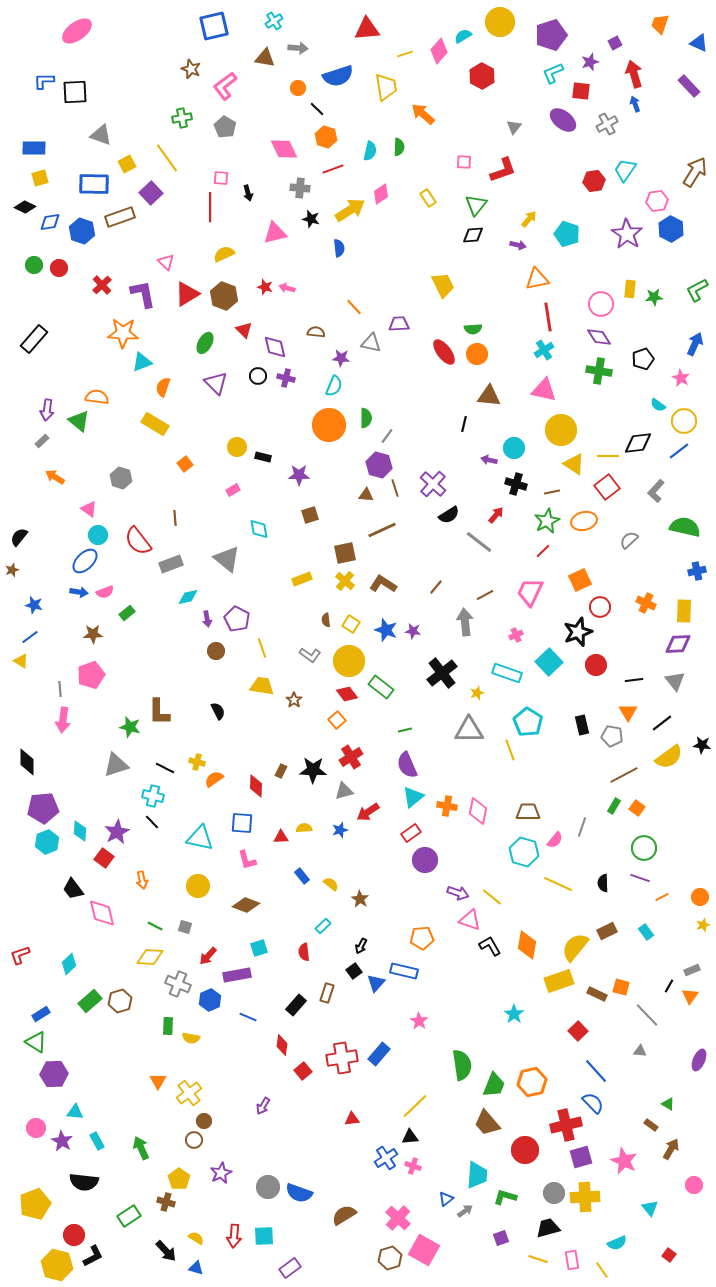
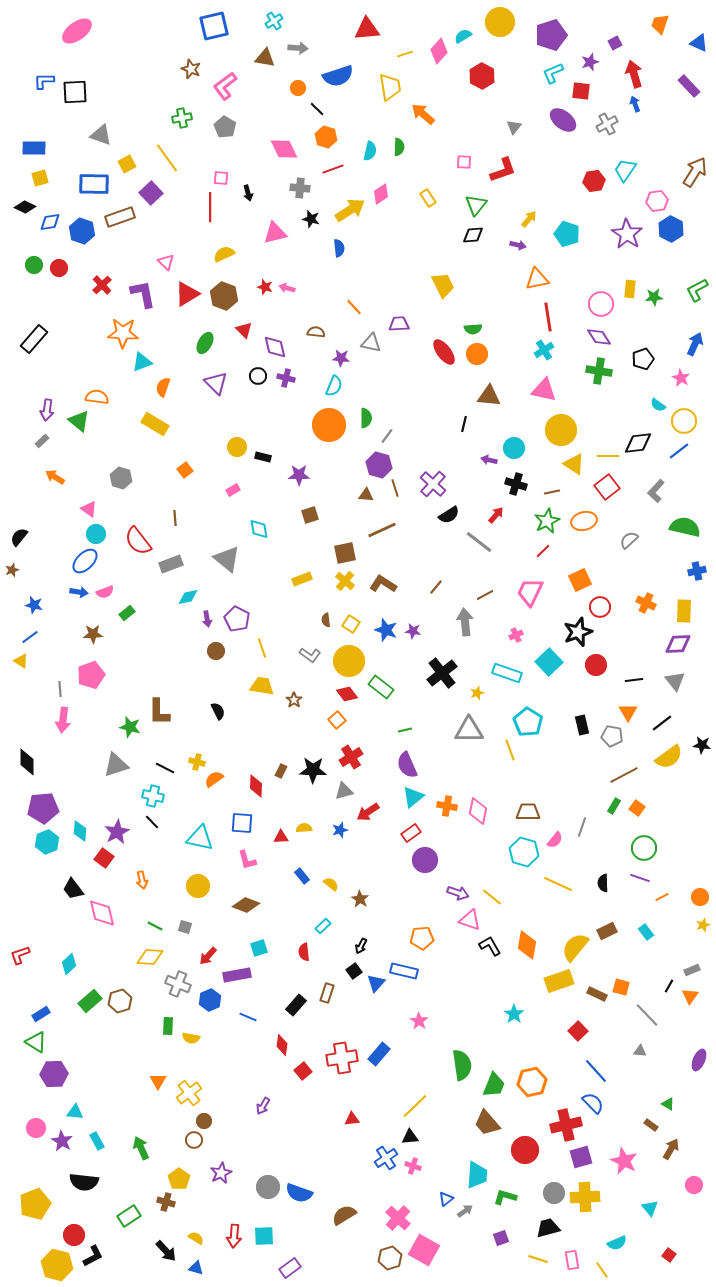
yellow trapezoid at (386, 87): moved 4 px right
orange square at (185, 464): moved 6 px down
cyan circle at (98, 535): moved 2 px left, 1 px up
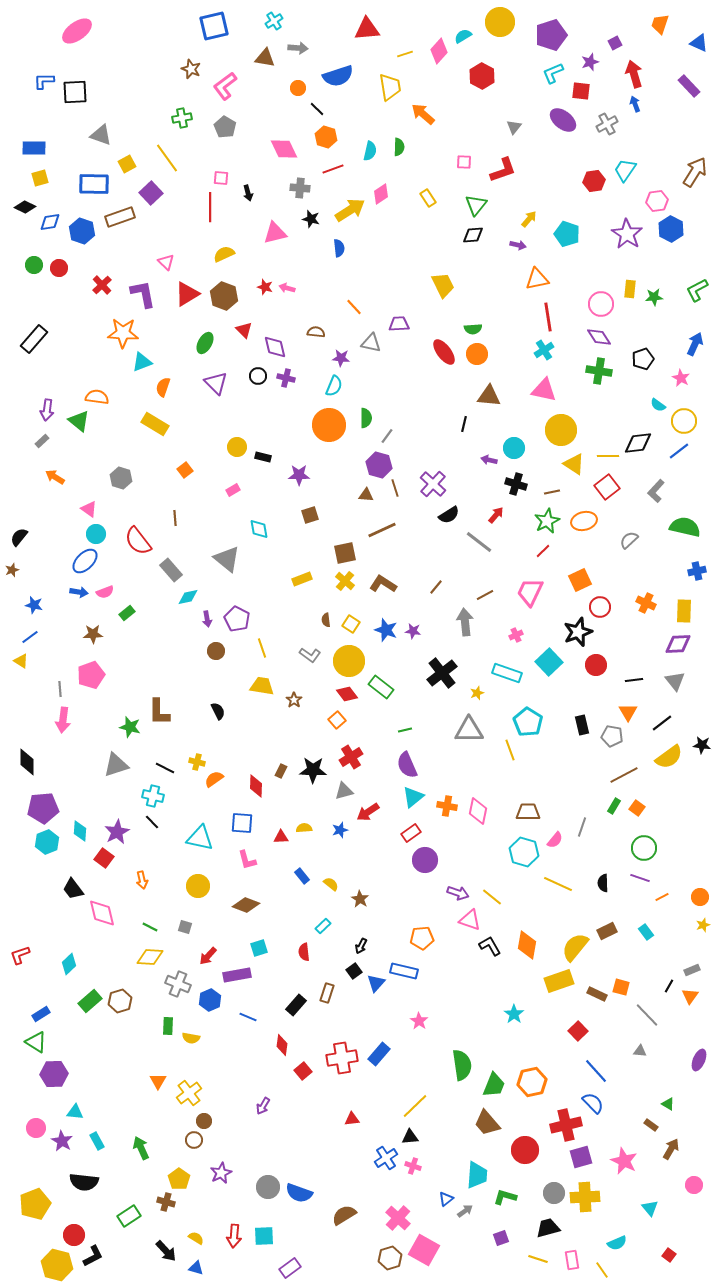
gray rectangle at (171, 564): moved 6 px down; rotated 70 degrees clockwise
green line at (155, 926): moved 5 px left, 1 px down
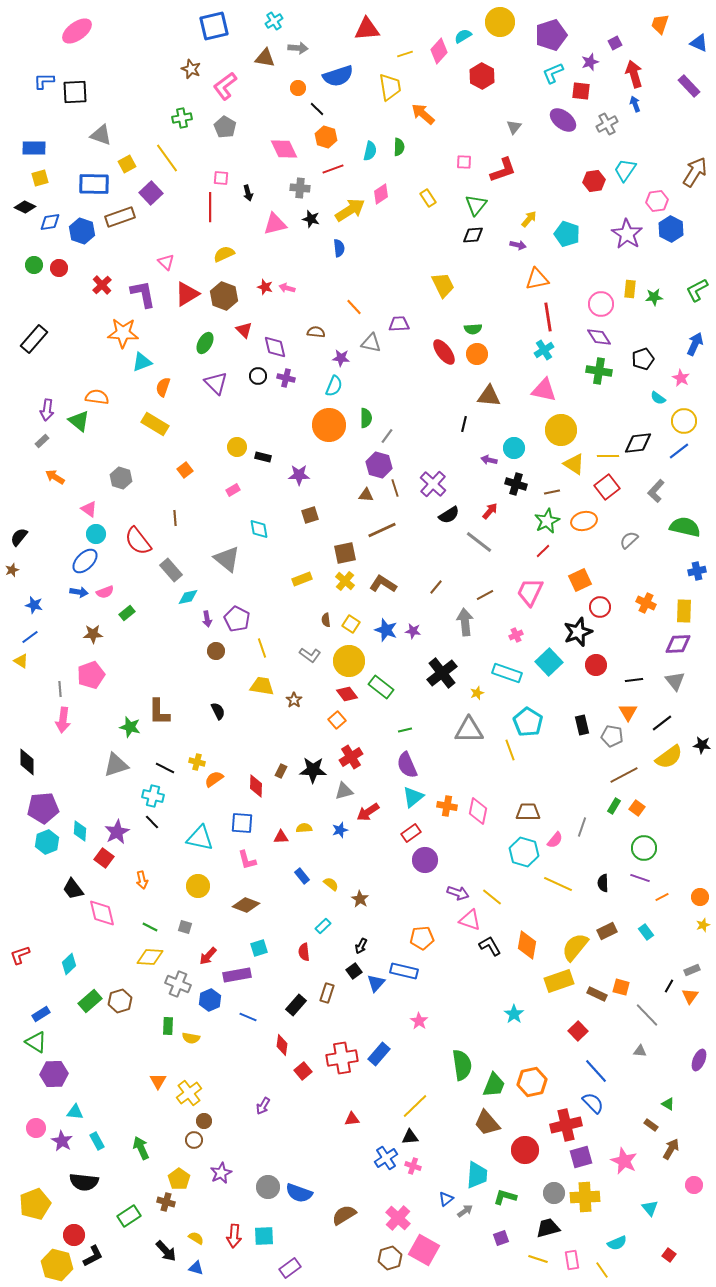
pink triangle at (275, 233): moved 9 px up
cyan semicircle at (658, 405): moved 7 px up
red arrow at (496, 515): moved 6 px left, 4 px up
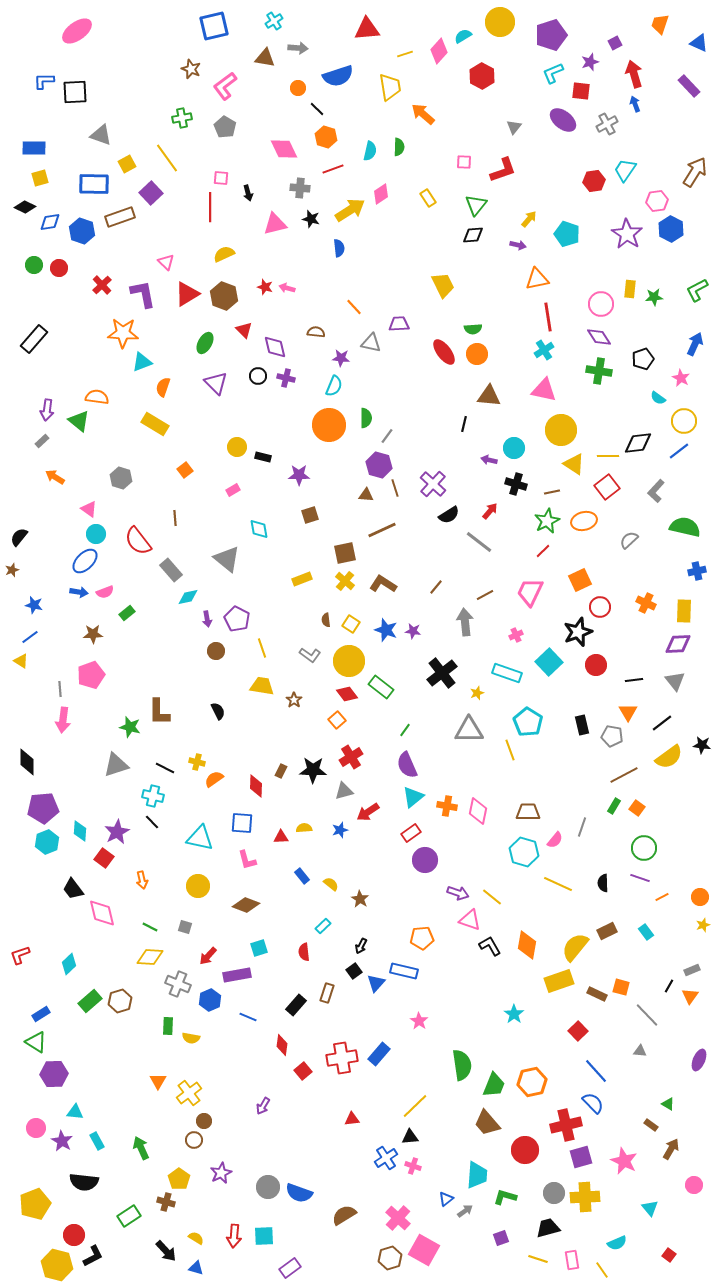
green line at (405, 730): rotated 40 degrees counterclockwise
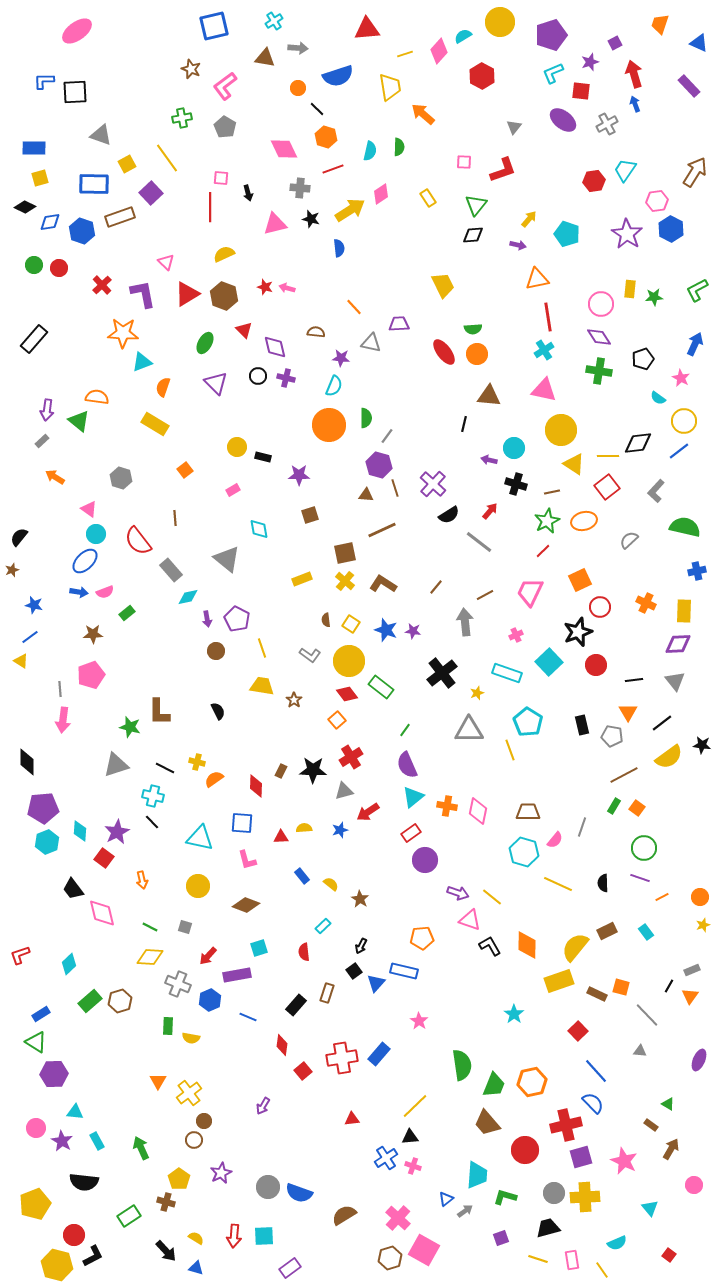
orange diamond at (527, 945): rotated 8 degrees counterclockwise
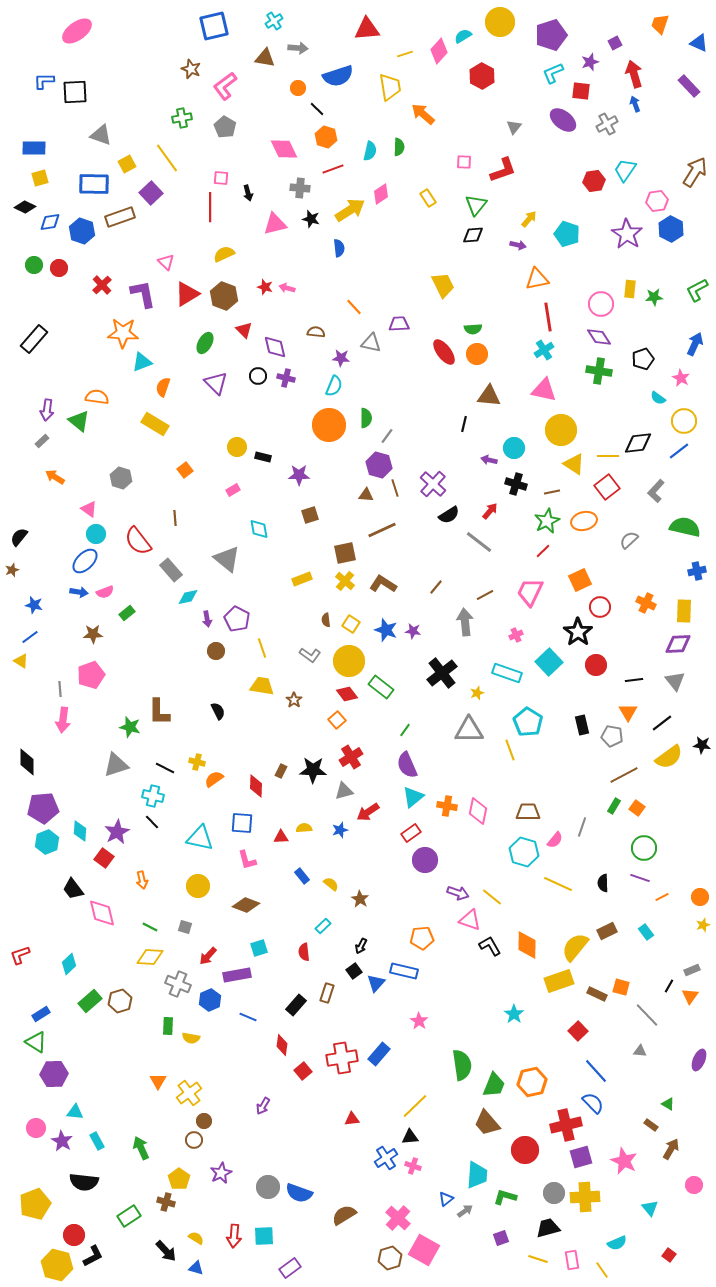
black star at (578, 632): rotated 16 degrees counterclockwise
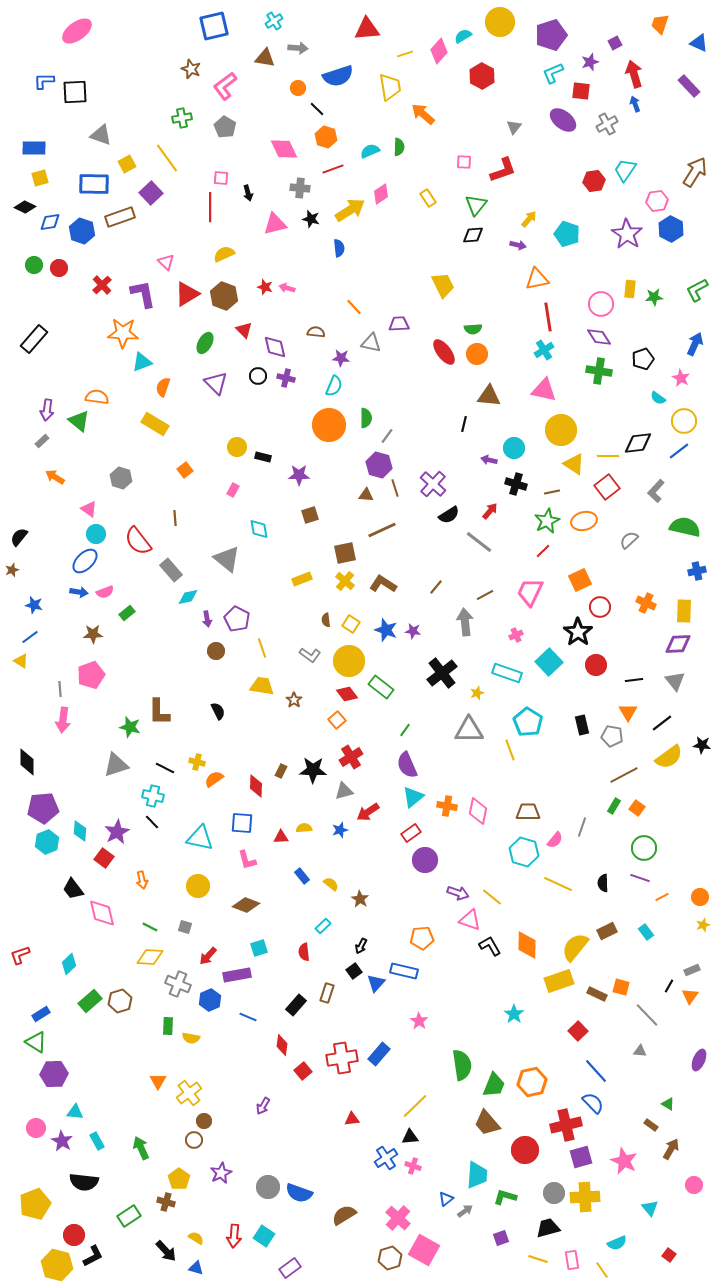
cyan semicircle at (370, 151): rotated 126 degrees counterclockwise
pink rectangle at (233, 490): rotated 32 degrees counterclockwise
cyan square at (264, 1236): rotated 35 degrees clockwise
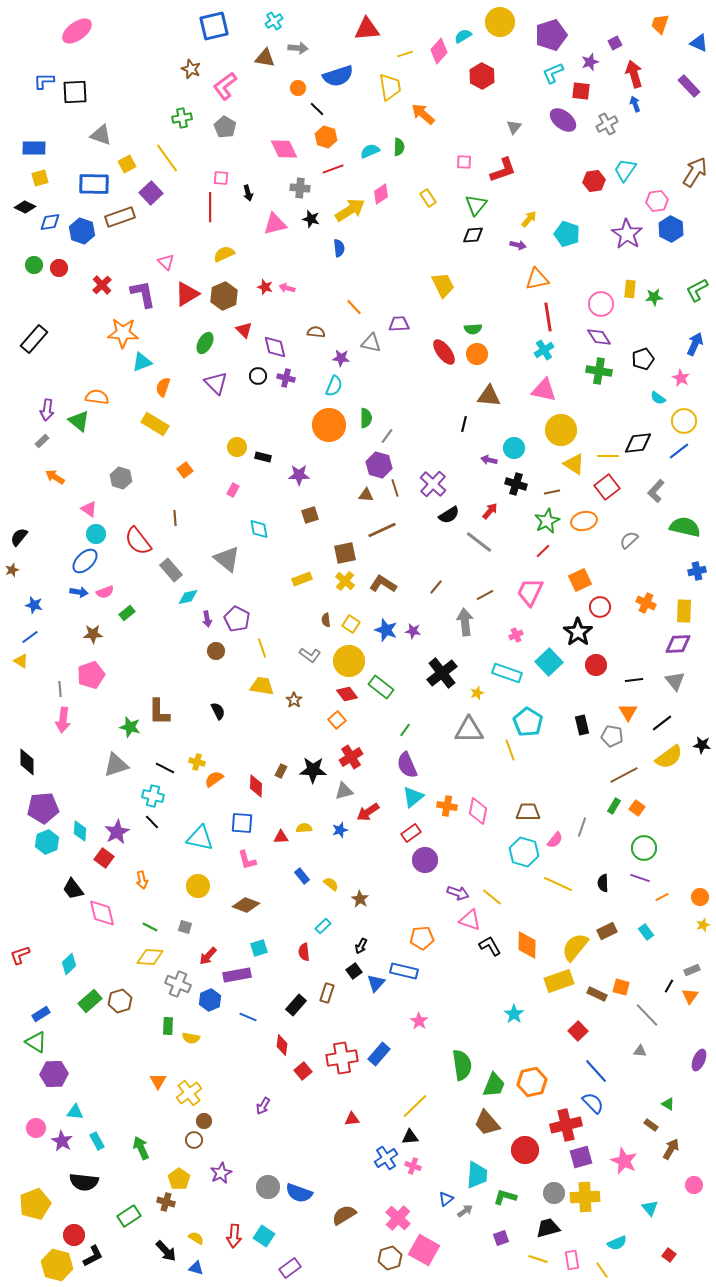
brown hexagon at (224, 296): rotated 16 degrees clockwise
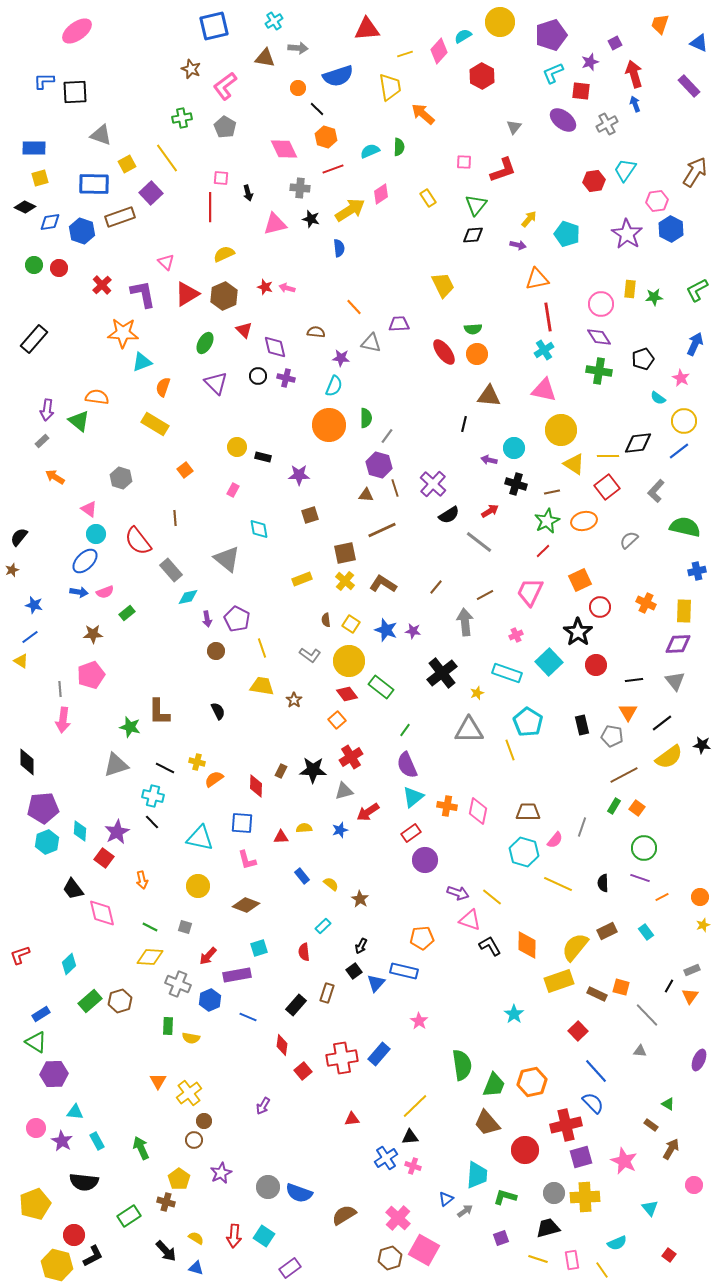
red arrow at (490, 511): rotated 18 degrees clockwise
